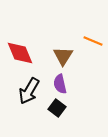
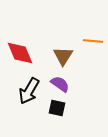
orange line: rotated 18 degrees counterclockwise
purple semicircle: rotated 138 degrees clockwise
black square: rotated 24 degrees counterclockwise
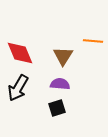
purple semicircle: rotated 30 degrees counterclockwise
black arrow: moved 11 px left, 3 px up
black square: rotated 30 degrees counterclockwise
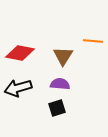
red diamond: rotated 56 degrees counterclockwise
black arrow: rotated 44 degrees clockwise
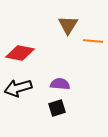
brown triangle: moved 5 px right, 31 px up
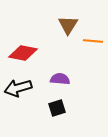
red diamond: moved 3 px right
purple semicircle: moved 5 px up
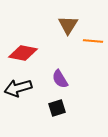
purple semicircle: rotated 126 degrees counterclockwise
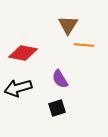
orange line: moved 9 px left, 4 px down
